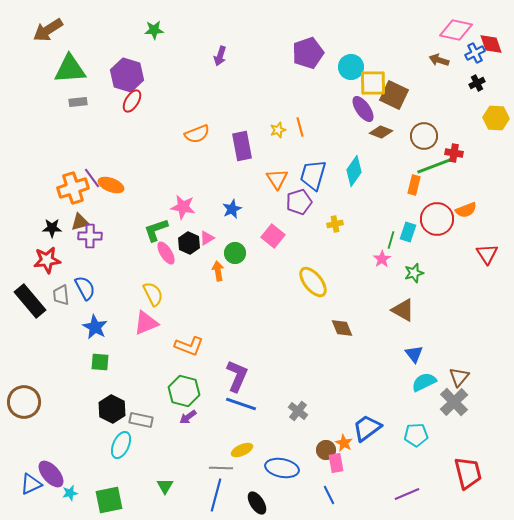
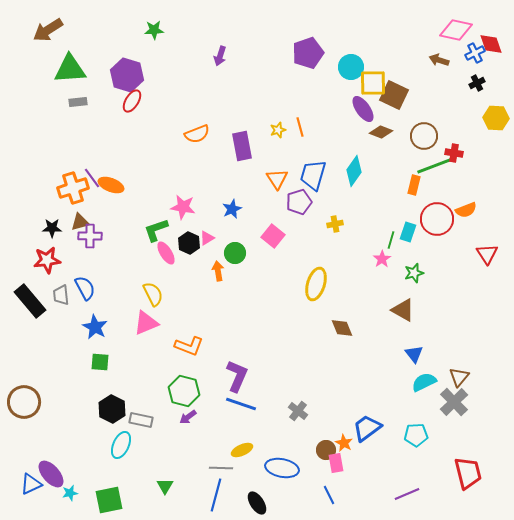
yellow ellipse at (313, 282): moved 3 px right, 2 px down; rotated 56 degrees clockwise
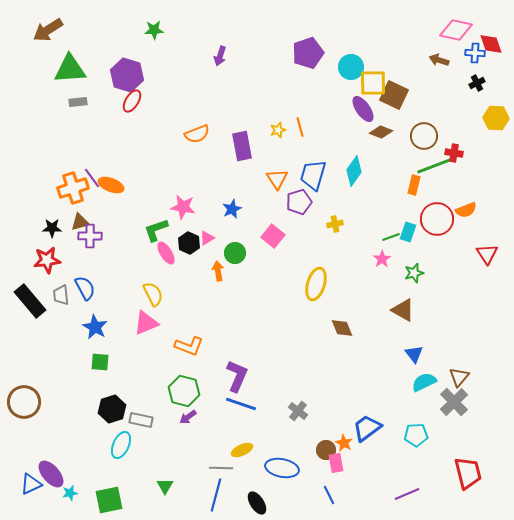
blue cross at (475, 53): rotated 30 degrees clockwise
green line at (391, 240): moved 3 px up; rotated 54 degrees clockwise
black hexagon at (112, 409): rotated 16 degrees clockwise
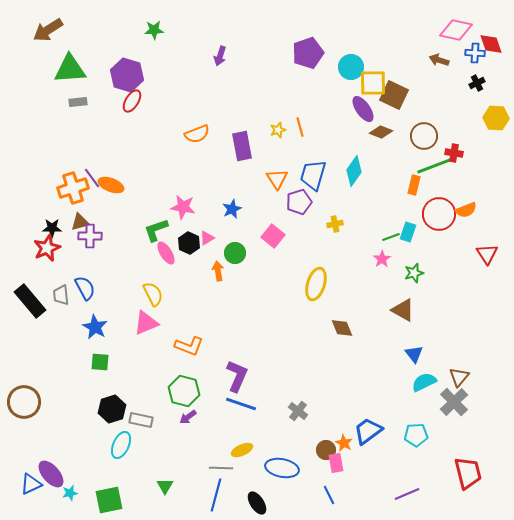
red circle at (437, 219): moved 2 px right, 5 px up
red star at (47, 260): moved 12 px up; rotated 16 degrees counterclockwise
blue trapezoid at (367, 428): moved 1 px right, 3 px down
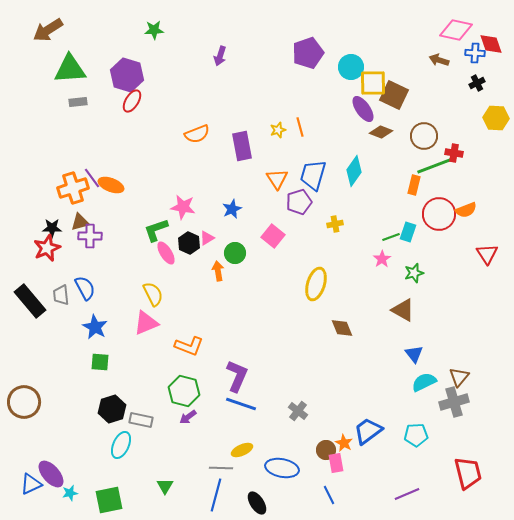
gray cross at (454, 402): rotated 28 degrees clockwise
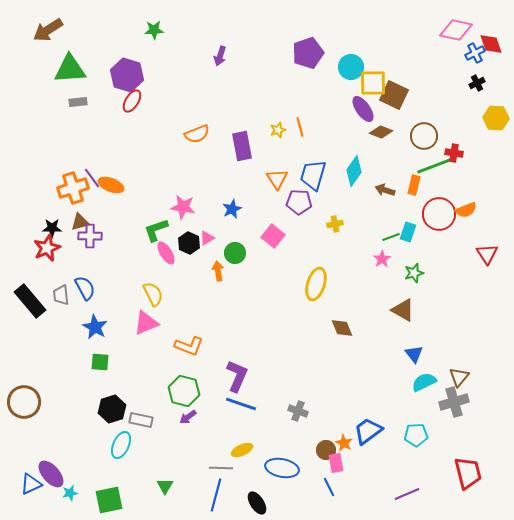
blue cross at (475, 53): rotated 30 degrees counterclockwise
brown arrow at (439, 60): moved 54 px left, 130 px down
purple pentagon at (299, 202): rotated 20 degrees clockwise
gray cross at (298, 411): rotated 18 degrees counterclockwise
blue line at (329, 495): moved 8 px up
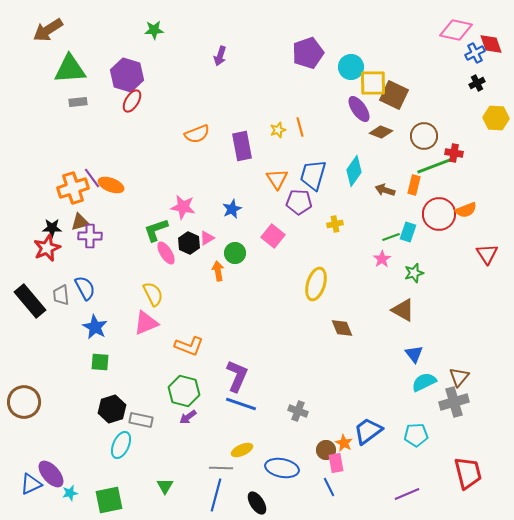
purple ellipse at (363, 109): moved 4 px left
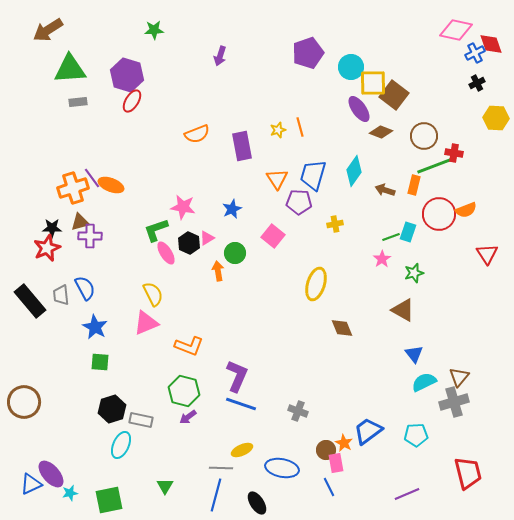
brown square at (394, 95): rotated 12 degrees clockwise
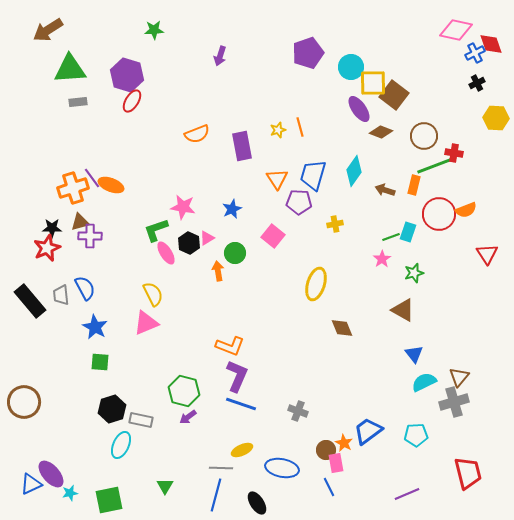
orange L-shape at (189, 346): moved 41 px right
